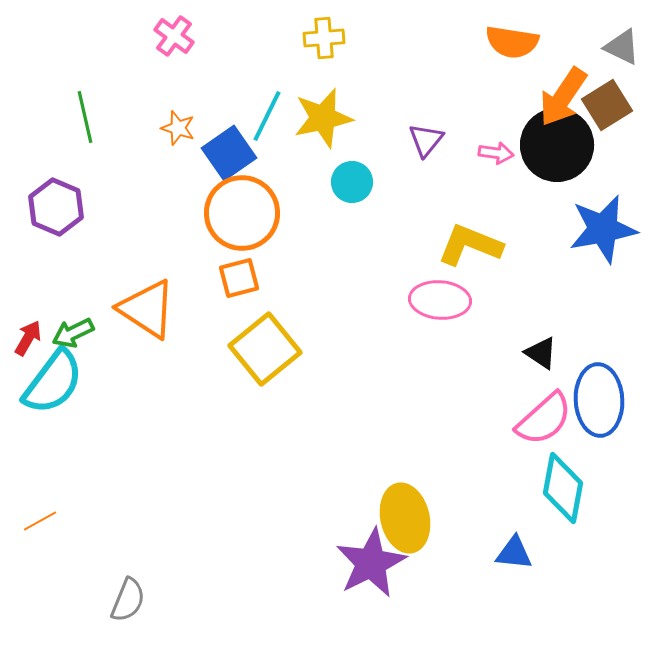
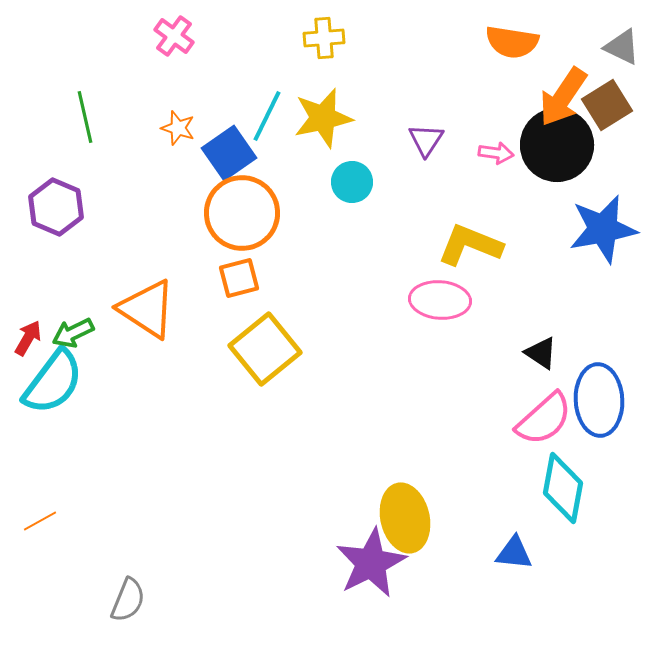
purple triangle: rotated 6 degrees counterclockwise
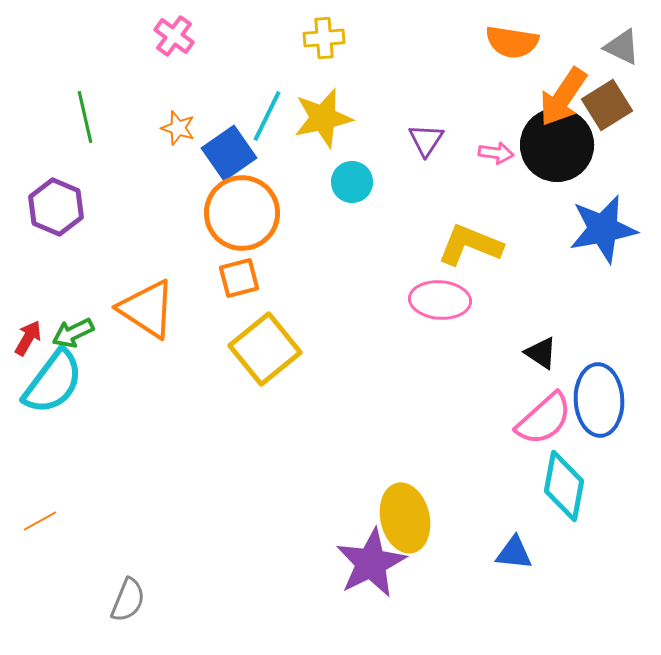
cyan diamond: moved 1 px right, 2 px up
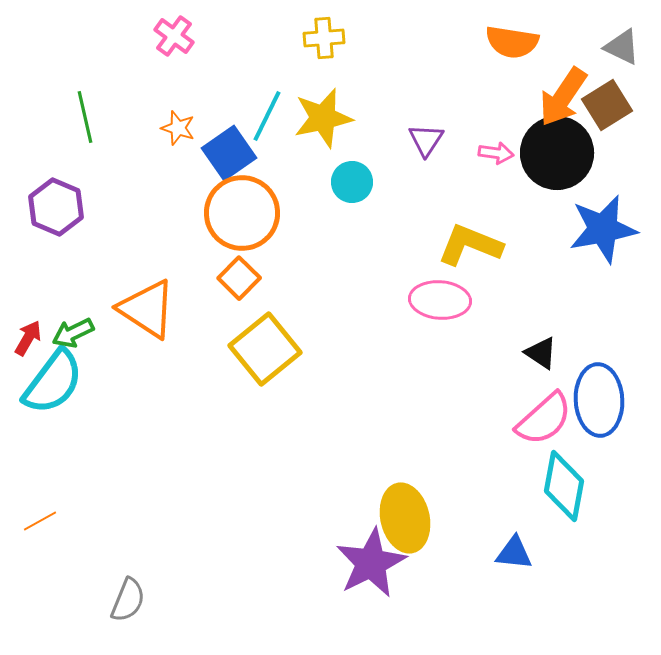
black circle: moved 8 px down
orange square: rotated 30 degrees counterclockwise
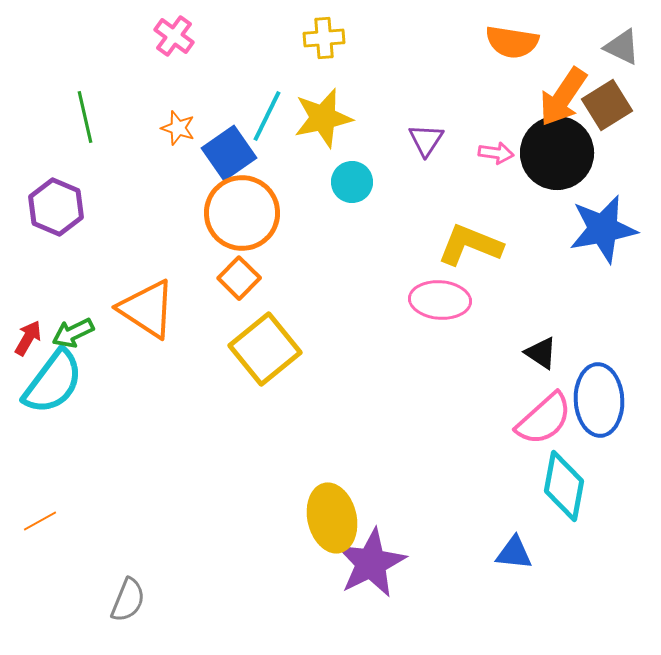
yellow ellipse: moved 73 px left
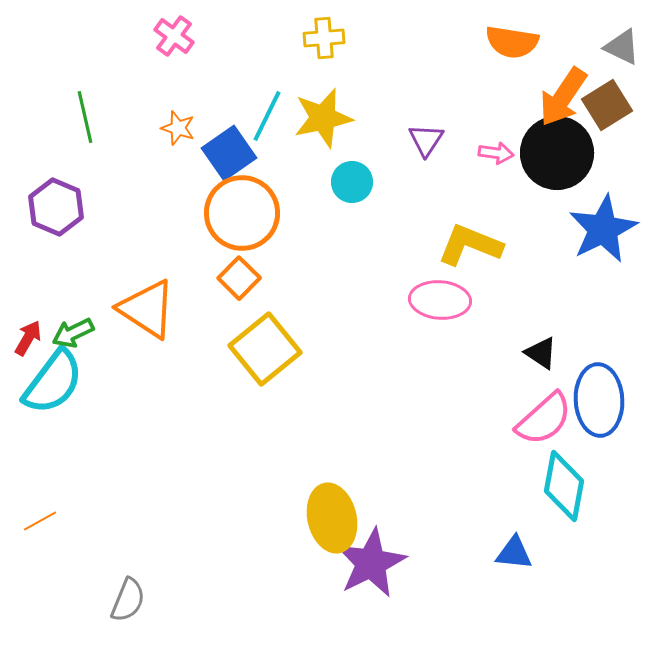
blue star: rotated 16 degrees counterclockwise
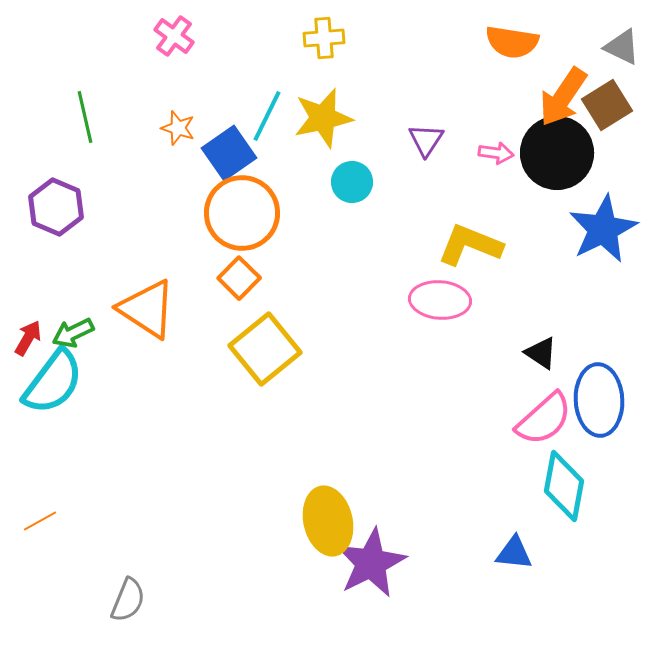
yellow ellipse: moved 4 px left, 3 px down
